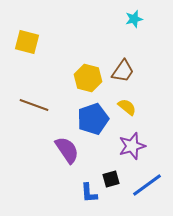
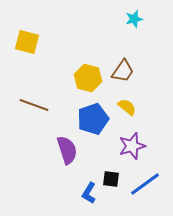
purple semicircle: rotated 16 degrees clockwise
black square: rotated 24 degrees clockwise
blue line: moved 2 px left, 1 px up
blue L-shape: rotated 35 degrees clockwise
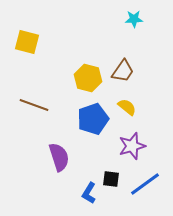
cyan star: rotated 12 degrees clockwise
purple semicircle: moved 8 px left, 7 px down
